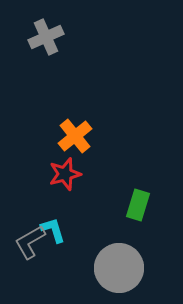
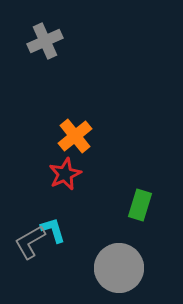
gray cross: moved 1 px left, 4 px down
red star: rotated 8 degrees counterclockwise
green rectangle: moved 2 px right
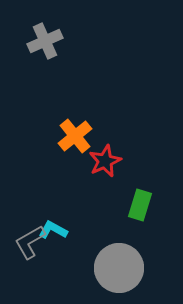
red star: moved 40 px right, 13 px up
cyan L-shape: rotated 44 degrees counterclockwise
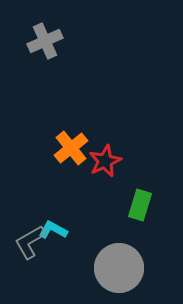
orange cross: moved 4 px left, 12 px down
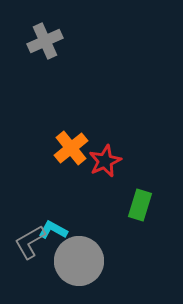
gray circle: moved 40 px left, 7 px up
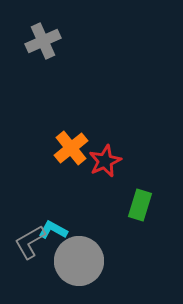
gray cross: moved 2 px left
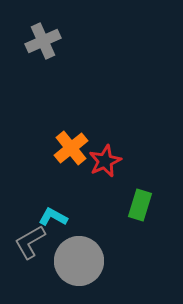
cyan L-shape: moved 13 px up
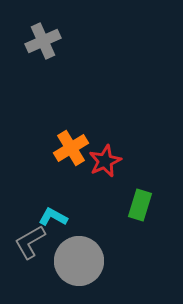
orange cross: rotated 8 degrees clockwise
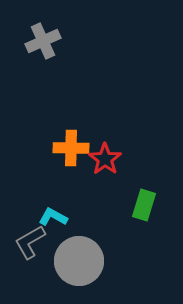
orange cross: rotated 32 degrees clockwise
red star: moved 2 px up; rotated 12 degrees counterclockwise
green rectangle: moved 4 px right
